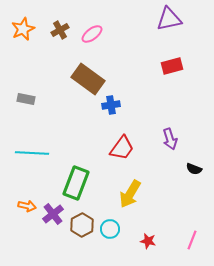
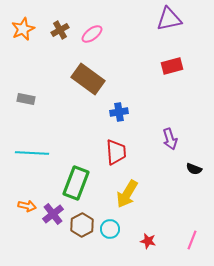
blue cross: moved 8 px right, 7 px down
red trapezoid: moved 6 px left, 4 px down; rotated 40 degrees counterclockwise
yellow arrow: moved 3 px left
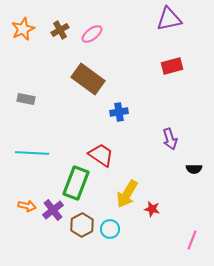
red trapezoid: moved 15 px left, 3 px down; rotated 52 degrees counterclockwise
black semicircle: rotated 21 degrees counterclockwise
purple cross: moved 4 px up
red star: moved 4 px right, 32 px up
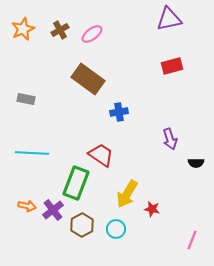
black semicircle: moved 2 px right, 6 px up
cyan circle: moved 6 px right
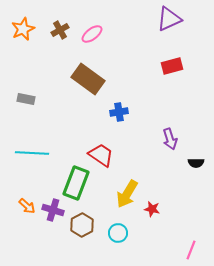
purple triangle: rotated 12 degrees counterclockwise
orange arrow: rotated 30 degrees clockwise
purple cross: rotated 35 degrees counterclockwise
cyan circle: moved 2 px right, 4 px down
pink line: moved 1 px left, 10 px down
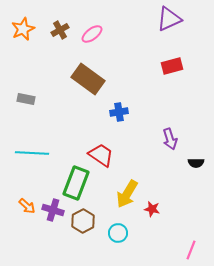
brown hexagon: moved 1 px right, 4 px up
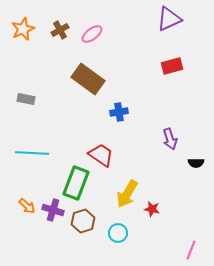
brown hexagon: rotated 10 degrees clockwise
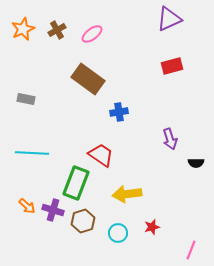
brown cross: moved 3 px left
yellow arrow: rotated 52 degrees clockwise
red star: moved 18 px down; rotated 28 degrees counterclockwise
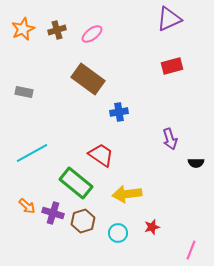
brown cross: rotated 12 degrees clockwise
gray rectangle: moved 2 px left, 7 px up
cyan line: rotated 32 degrees counterclockwise
green rectangle: rotated 72 degrees counterclockwise
purple cross: moved 3 px down
